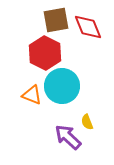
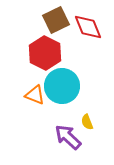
brown square: rotated 16 degrees counterclockwise
orange triangle: moved 3 px right
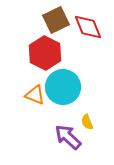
cyan circle: moved 1 px right, 1 px down
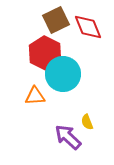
cyan circle: moved 13 px up
orange triangle: moved 1 px down; rotated 25 degrees counterclockwise
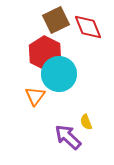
cyan circle: moved 4 px left
orange triangle: rotated 50 degrees counterclockwise
yellow semicircle: moved 1 px left
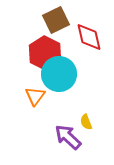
red diamond: moved 1 px right, 10 px down; rotated 8 degrees clockwise
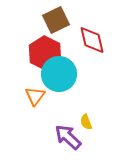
red diamond: moved 3 px right, 3 px down
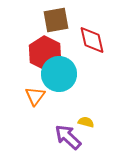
brown square: rotated 16 degrees clockwise
yellow semicircle: rotated 126 degrees clockwise
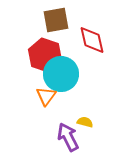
red hexagon: moved 2 px down; rotated 8 degrees counterclockwise
cyan circle: moved 2 px right
orange triangle: moved 11 px right
yellow semicircle: moved 1 px left
purple arrow: rotated 20 degrees clockwise
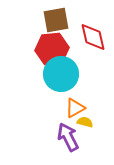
red diamond: moved 1 px right, 3 px up
red hexagon: moved 7 px right, 6 px up; rotated 24 degrees counterclockwise
orange triangle: moved 29 px right, 12 px down; rotated 25 degrees clockwise
